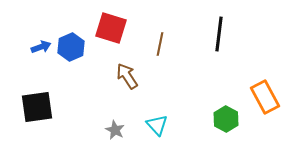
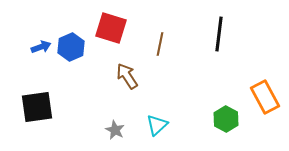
cyan triangle: rotated 30 degrees clockwise
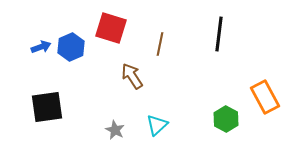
brown arrow: moved 5 px right
black square: moved 10 px right
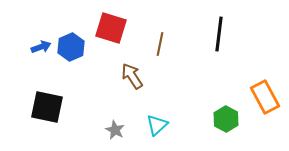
black square: rotated 20 degrees clockwise
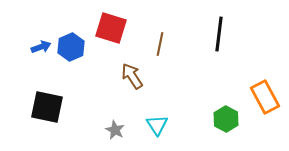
cyan triangle: rotated 20 degrees counterclockwise
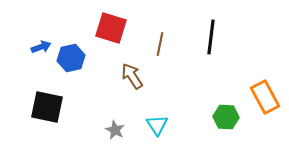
black line: moved 8 px left, 3 px down
blue hexagon: moved 11 px down; rotated 12 degrees clockwise
green hexagon: moved 2 px up; rotated 25 degrees counterclockwise
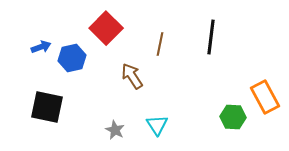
red square: moved 5 px left; rotated 28 degrees clockwise
blue hexagon: moved 1 px right
green hexagon: moved 7 px right
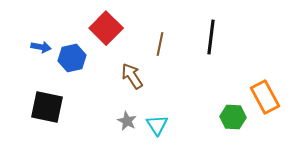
blue arrow: rotated 30 degrees clockwise
gray star: moved 12 px right, 9 px up
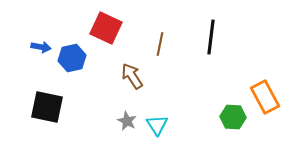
red square: rotated 20 degrees counterclockwise
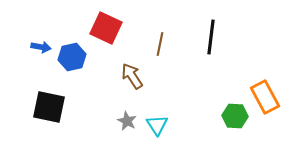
blue hexagon: moved 1 px up
black square: moved 2 px right
green hexagon: moved 2 px right, 1 px up
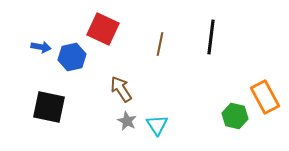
red square: moved 3 px left, 1 px down
brown arrow: moved 11 px left, 13 px down
green hexagon: rotated 10 degrees clockwise
